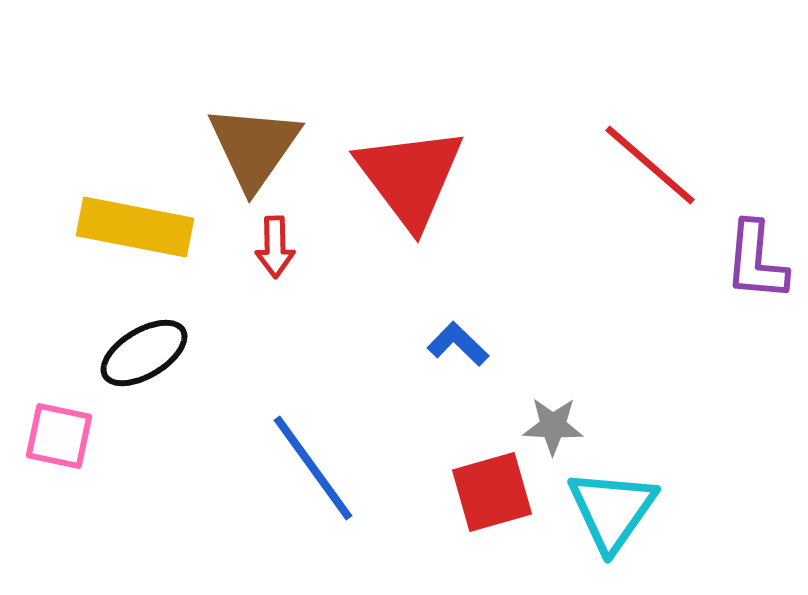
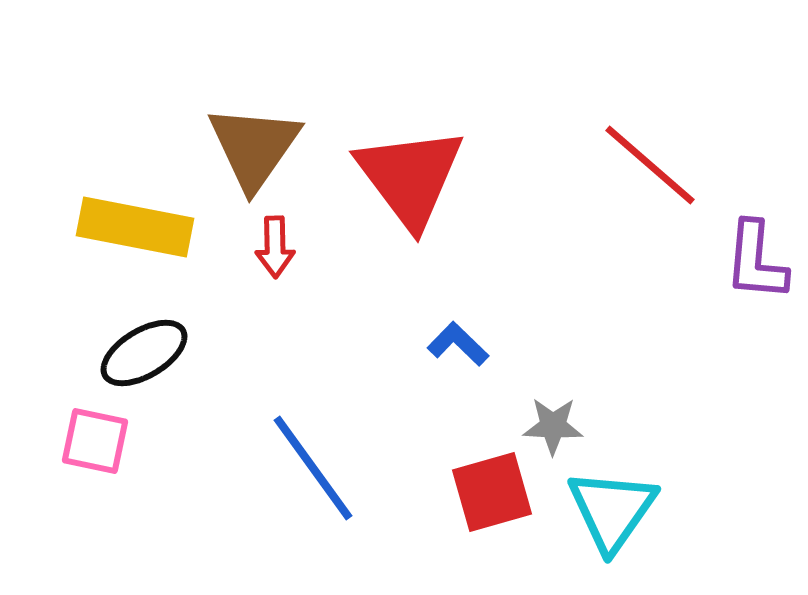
pink square: moved 36 px right, 5 px down
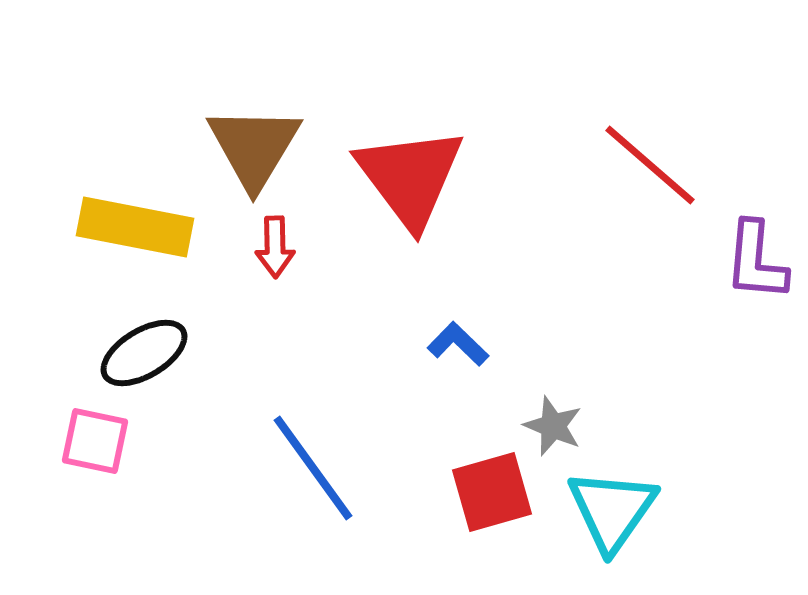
brown triangle: rotated 4 degrees counterclockwise
gray star: rotated 20 degrees clockwise
